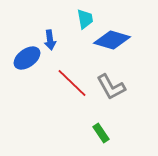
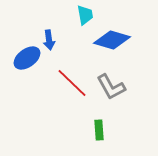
cyan trapezoid: moved 4 px up
blue arrow: moved 1 px left
green rectangle: moved 2 px left, 3 px up; rotated 30 degrees clockwise
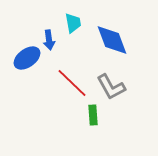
cyan trapezoid: moved 12 px left, 8 px down
blue diamond: rotated 54 degrees clockwise
green rectangle: moved 6 px left, 15 px up
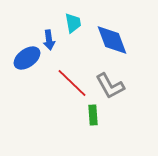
gray L-shape: moved 1 px left, 1 px up
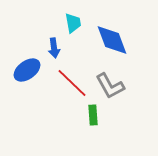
blue arrow: moved 5 px right, 8 px down
blue ellipse: moved 12 px down
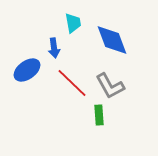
green rectangle: moved 6 px right
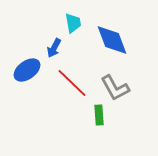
blue arrow: rotated 36 degrees clockwise
gray L-shape: moved 5 px right, 2 px down
